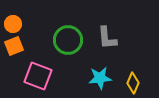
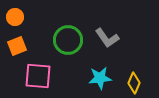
orange circle: moved 2 px right, 7 px up
gray L-shape: rotated 30 degrees counterclockwise
orange square: moved 3 px right
pink square: rotated 16 degrees counterclockwise
yellow diamond: moved 1 px right
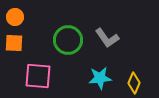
orange square: moved 3 px left, 3 px up; rotated 24 degrees clockwise
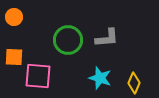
orange circle: moved 1 px left
gray L-shape: rotated 60 degrees counterclockwise
orange square: moved 14 px down
cyan star: rotated 25 degrees clockwise
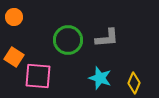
orange square: rotated 30 degrees clockwise
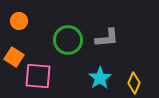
orange circle: moved 5 px right, 4 px down
cyan star: rotated 20 degrees clockwise
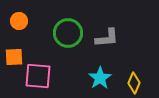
green circle: moved 7 px up
orange square: rotated 36 degrees counterclockwise
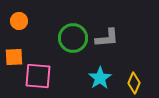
green circle: moved 5 px right, 5 px down
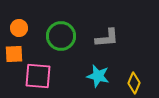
orange circle: moved 7 px down
green circle: moved 12 px left, 2 px up
orange square: moved 3 px up
cyan star: moved 2 px left, 2 px up; rotated 25 degrees counterclockwise
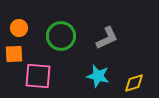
gray L-shape: rotated 20 degrees counterclockwise
yellow diamond: rotated 50 degrees clockwise
